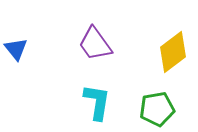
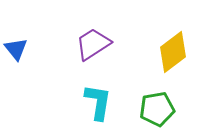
purple trapezoid: moved 2 px left; rotated 93 degrees clockwise
cyan L-shape: moved 1 px right
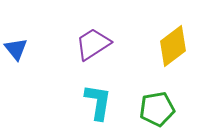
yellow diamond: moved 6 px up
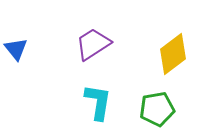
yellow diamond: moved 8 px down
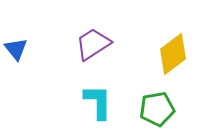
cyan L-shape: rotated 9 degrees counterclockwise
